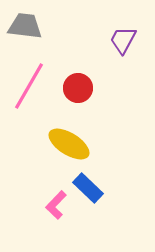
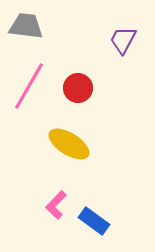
gray trapezoid: moved 1 px right
blue rectangle: moved 6 px right, 33 px down; rotated 8 degrees counterclockwise
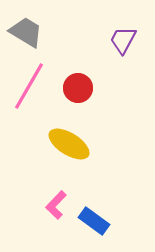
gray trapezoid: moved 6 px down; rotated 24 degrees clockwise
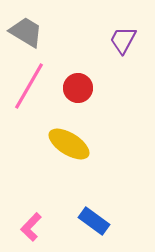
pink L-shape: moved 25 px left, 22 px down
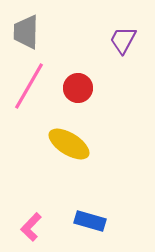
gray trapezoid: rotated 120 degrees counterclockwise
blue rectangle: moved 4 px left; rotated 20 degrees counterclockwise
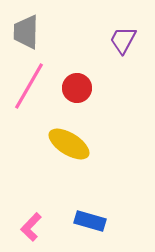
red circle: moved 1 px left
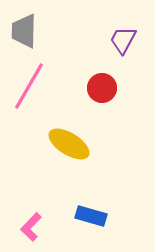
gray trapezoid: moved 2 px left, 1 px up
red circle: moved 25 px right
blue rectangle: moved 1 px right, 5 px up
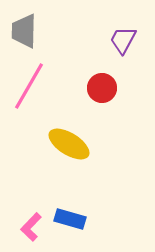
blue rectangle: moved 21 px left, 3 px down
